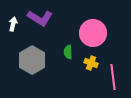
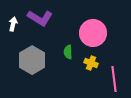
pink line: moved 1 px right, 2 px down
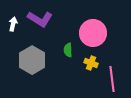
purple L-shape: moved 1 px down
green semicircle: moved 2 px up
pink line: moved 2 px left
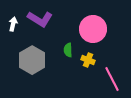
pink circle: moved 4 px up
yellow cross: moved 3 px left, 3 px up
pink line: rotated 20 degrees counterclockwise
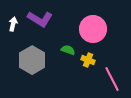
green semicircle: rotated 112 degrees clockwise
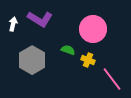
pink line: rotated 10 degrees counterclockwise
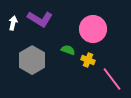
white arrow: moved 1 px up
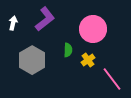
purple L-shape: moved 5 px right; rotated 70 degrees counterclockwise
green semicircle: rotated 72 degrees clockwise
yellow cross: rotated 32 degrees clockwise
